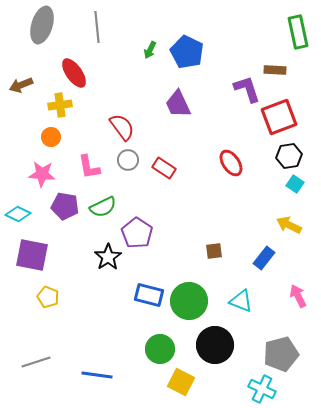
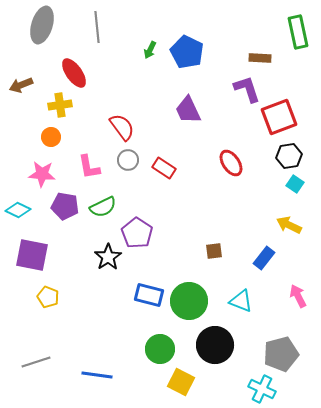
brown rectangle at (275, 70): moved 15 px left, 12 px up
purple trapezoid at (178, 104): moved 10 px right, 6 px down
cyan diamond at (18, 214): moved 4 px up
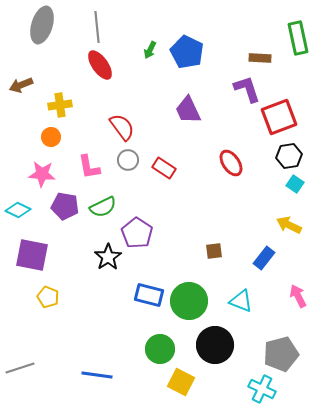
green rectangle at (298, 32): moved 6 px down
red ellipse at (74, 73): moved 26 px right, 8 px up
gray line at (36, 362): moved 16 px left, 6 px down
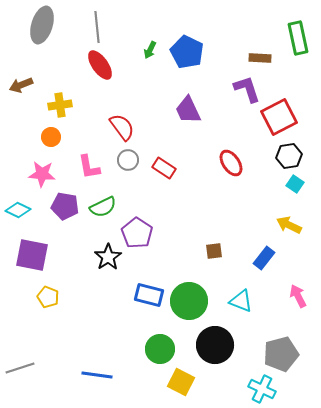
red square at (279, 117): rotated 6 degrees counterclockwise
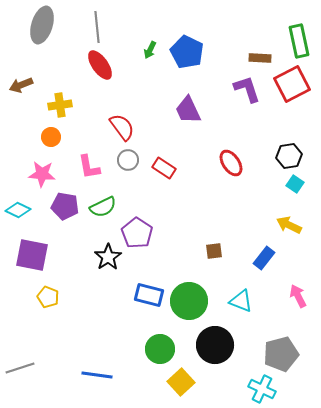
green rectangle at (298, 38): moved 1 px right, 3 px down
red square at (279, 117): moved 13 px right, 33 px up
yellow square at (181, 382): rotated 20 degrees clockwise
